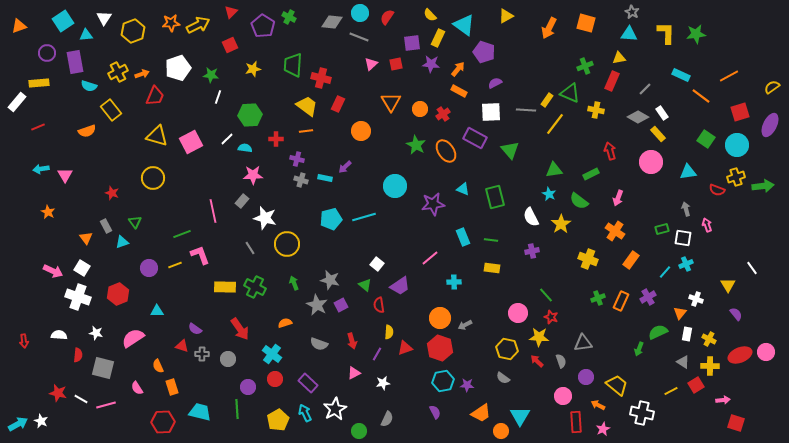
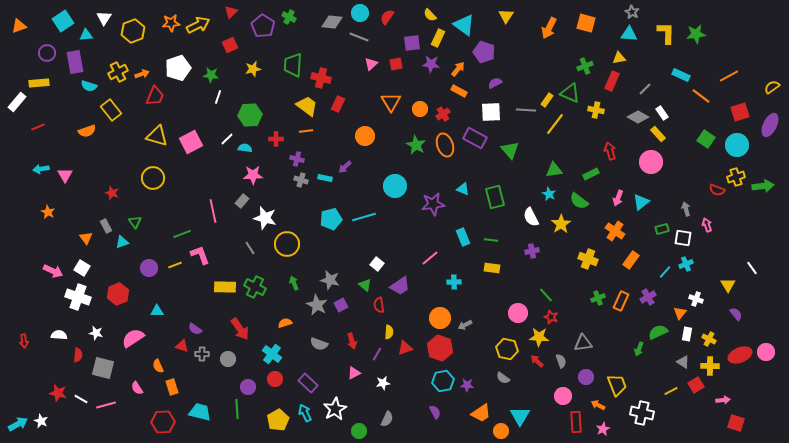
yellow triangle at (506, 16): rotated 28 degrees counterclockwise
orange circle at (361, 131): moved 4 px right, 5 px down
orange ellipse at (446, 151): moved 1 px left, 6 px up; rotated 15 degrees clockwise
cyan triangle at (688, 172): moved 47 px left, 30 px down; rotated 30 degrees counterclockwise
yellow trapezoid at (617, 385): rotated 30 degrees clockwise
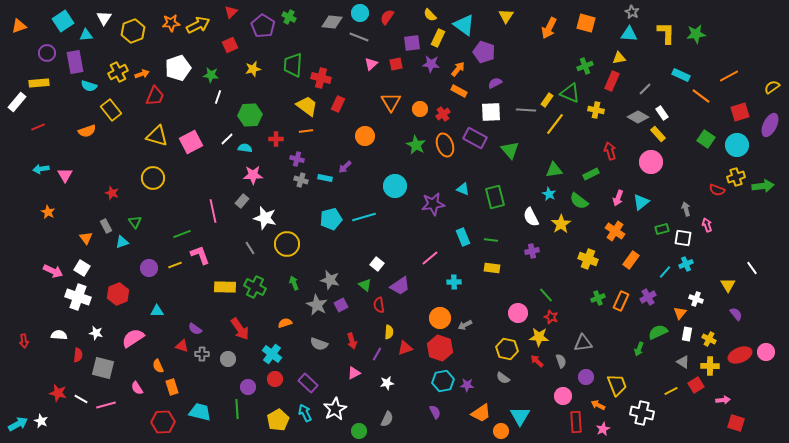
white star at (383, 383): moved 4 px right
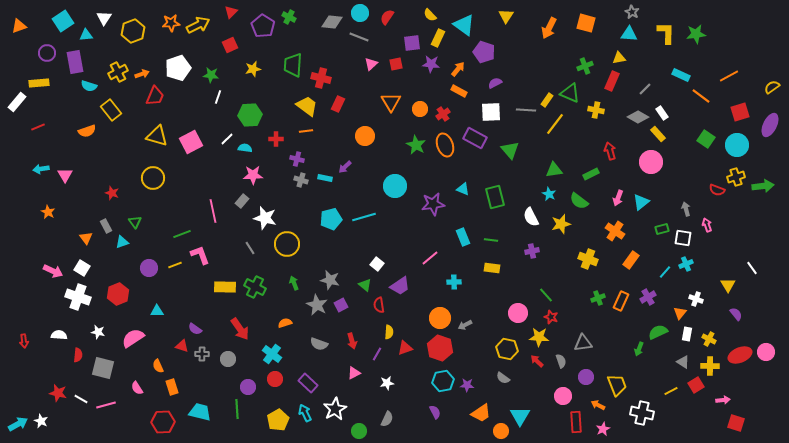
yellow star at (561, 224): rotated 18 degrees clockwise
white star at (96, 333): moved 2 px right, 1 px up
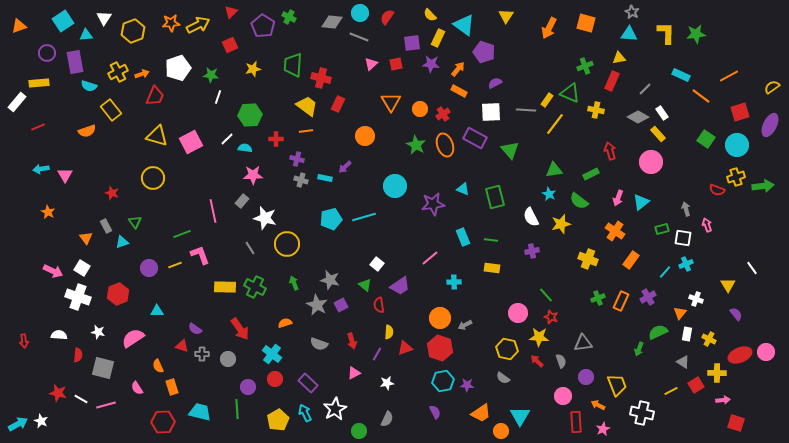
yellow cross at (710, 366): moved 7 px right, 7 px down
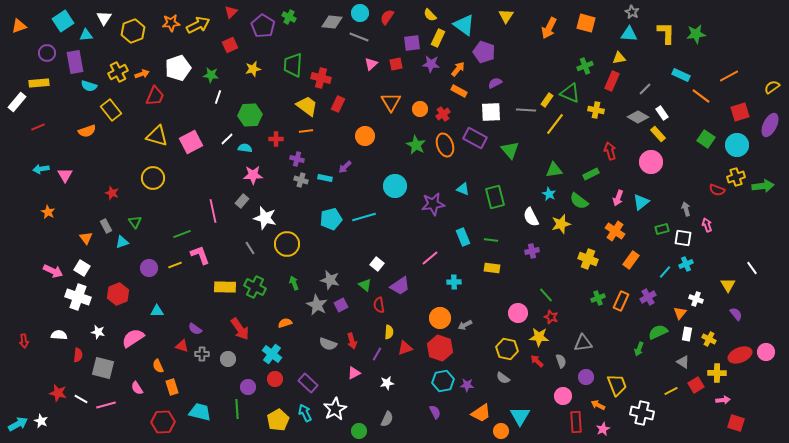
gray semicircle at (319, 344): moved 9 px right
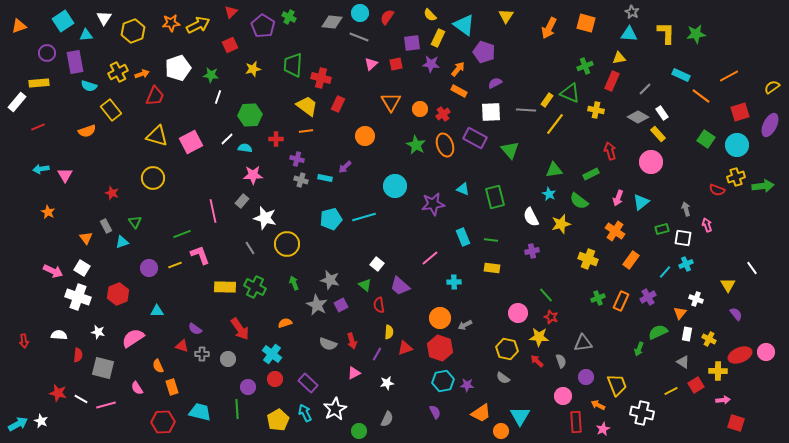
purple trapezoid at (400, 286): rotated 75 degrees clockwise
yellow cross at (717, 373): moved 1 px right, 2 px up
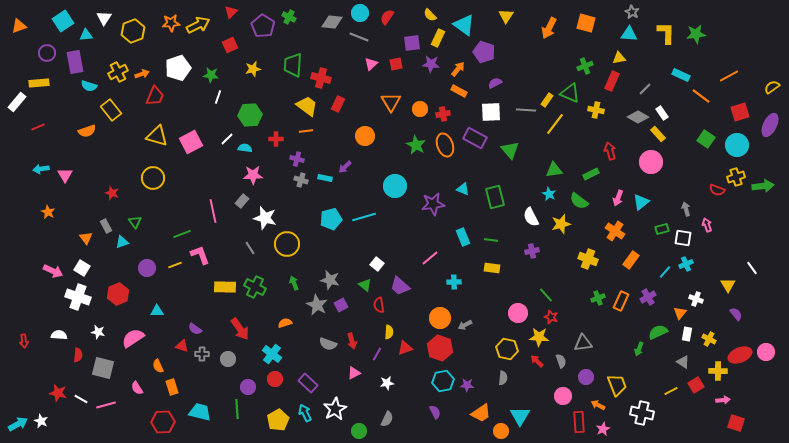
red cross at (443, 114): rotated 24 degrees clockwise
purple circle at (149, 268): moved 2 px left
gray semicircle at (503, 378): rotated 120 degrees counterclockwise
red rectangle at (576, 422): moved 3 px right
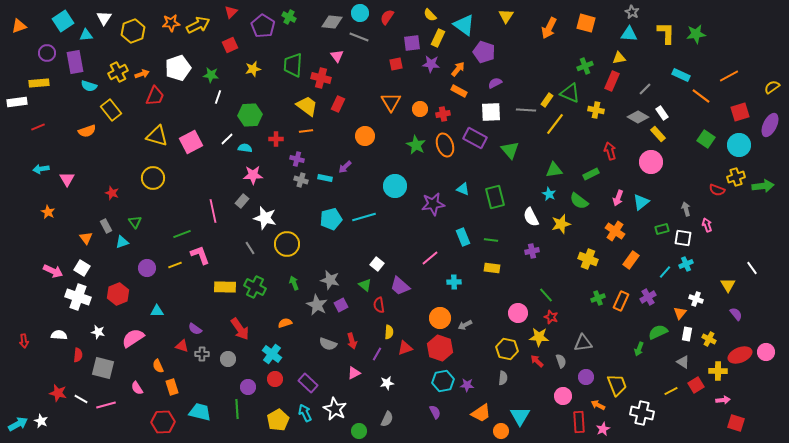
pink triangle at (371, 64): moved 34 px left, 8 px up; rotated 24 degrees counterclockwise
white rectangle at (17, 102): rotated 42 degrees clockwise
cyan circle at (737, 145): moved 2 px right
pink triangle at (65, 175): moved 2 px right, 4 px down
white star at (335, 409): rotated 15 degrees counterclockwise
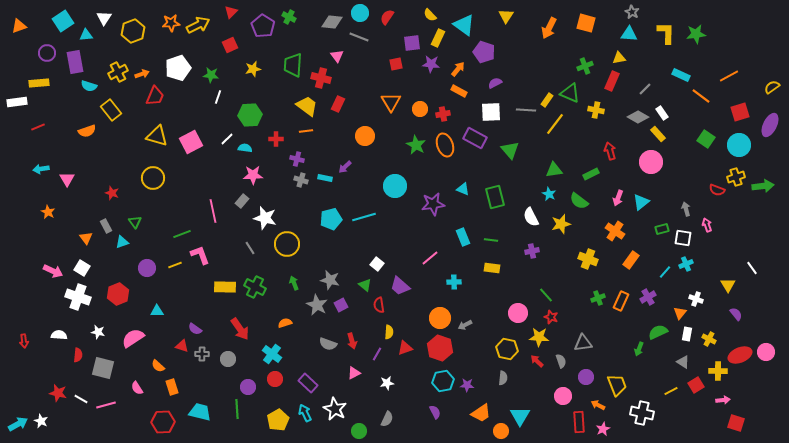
orange semicircle at (158, 366): rotated 24 degrees counterclockwise
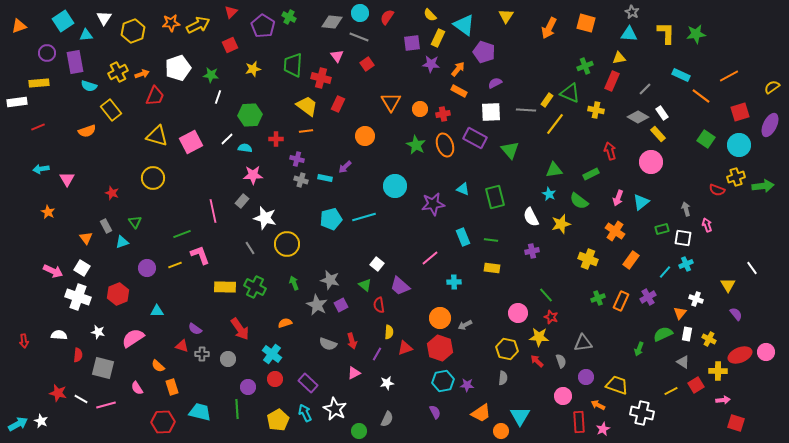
red square at (396, 64): moved 29 px left; rotated 24 degrees counterclockwise
green semicircle at (658, 332): moved 5 px right, 2 px down
yellow trapezoid at (617, 385): rotated 50 degrees counterclockwise
